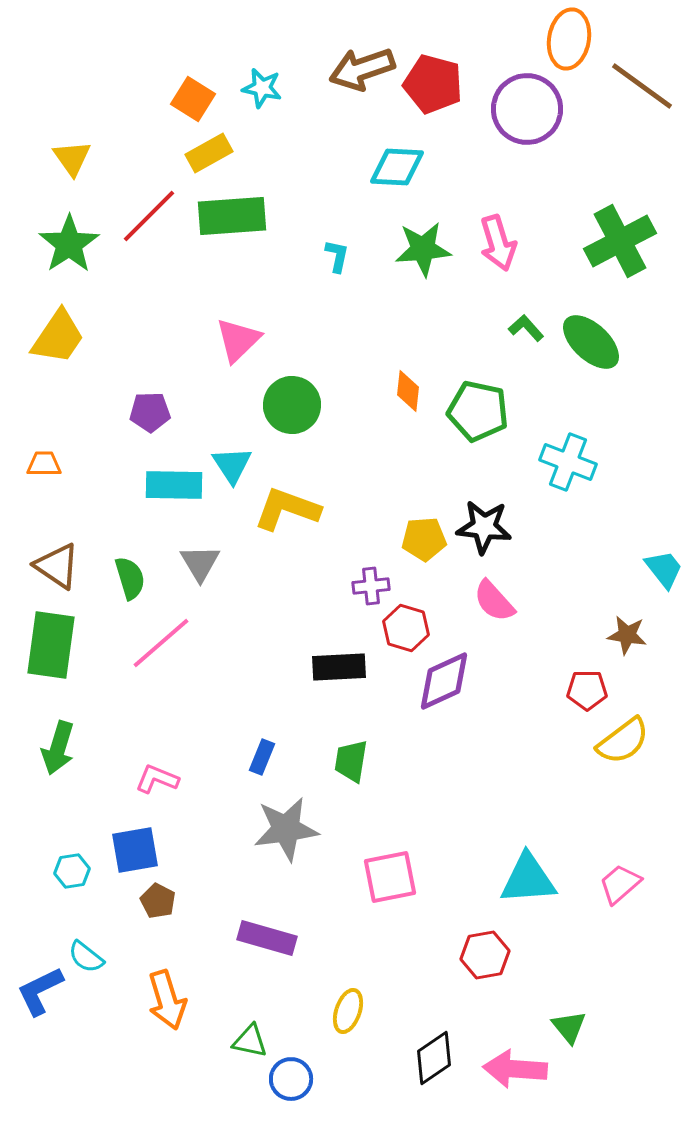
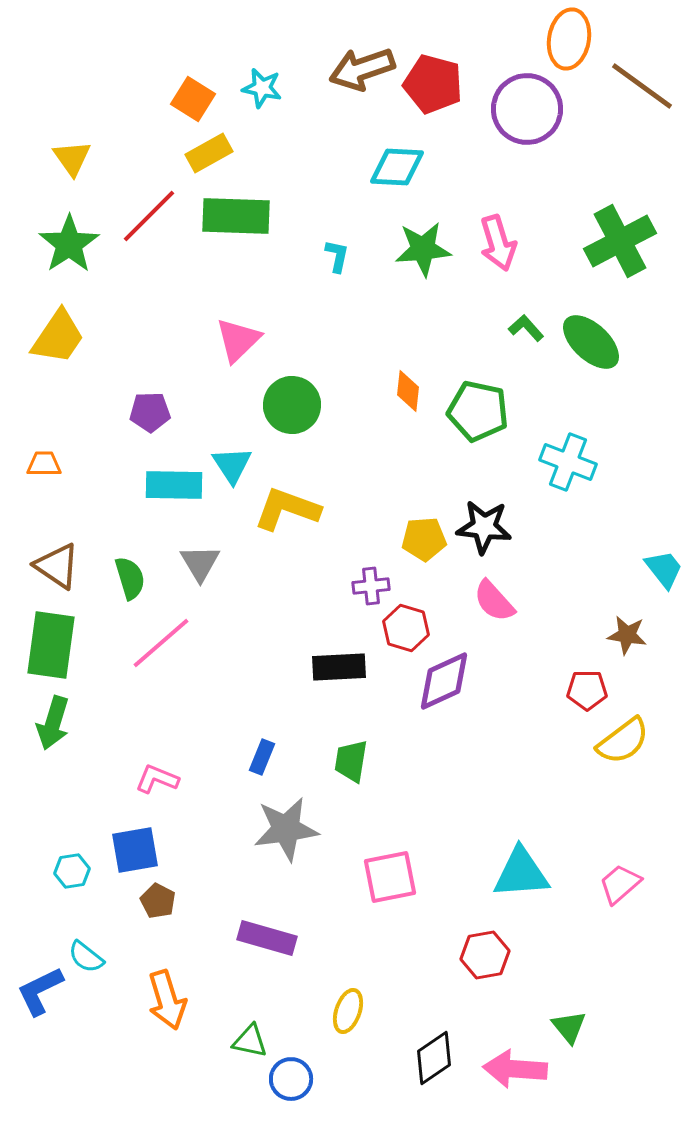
green rectangle at (232, 216): moved 4 px right; rotated 6 degrees clockwise
green arrow at (58, 748): moved 5 px left, 25 px up
cyan triangle at (528, 879): moved 7 px left, 6 px up
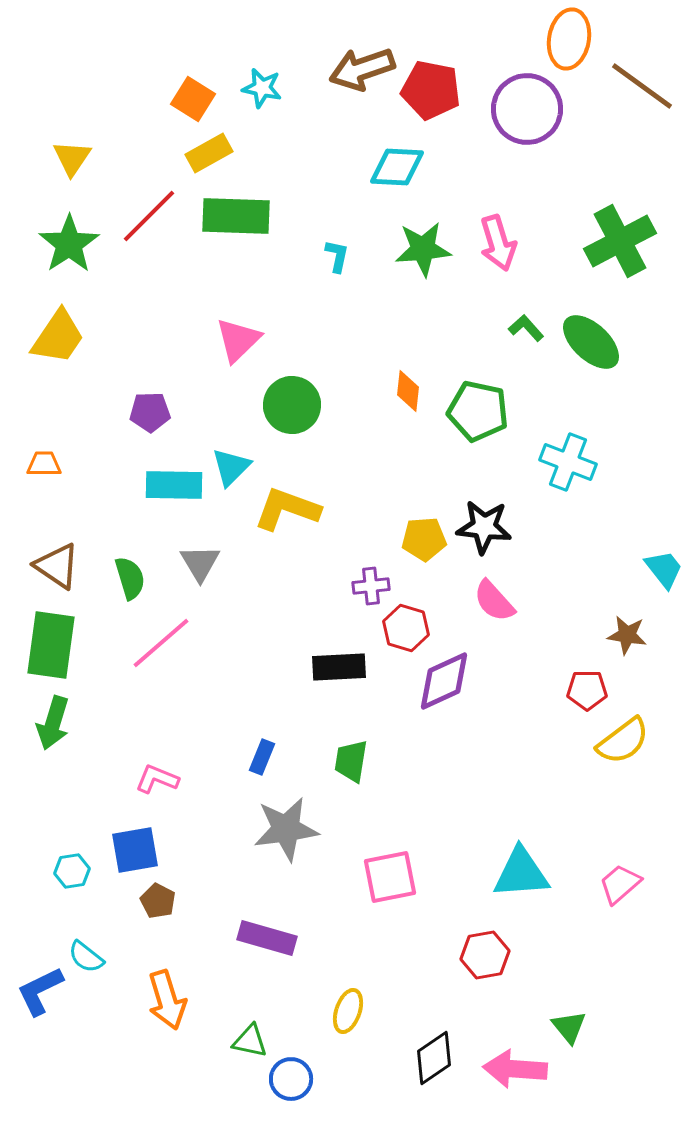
red pentagon at (433, 84): moved 2 px left, 6 px down; rotated 4 degrees counterclockwise
yellow triangle at (72, 158): rotated 9 degrees clockwise
cyan triangle at (232, 465): moved 1 px left, 2 px down; rotated 18 degrees clockwise
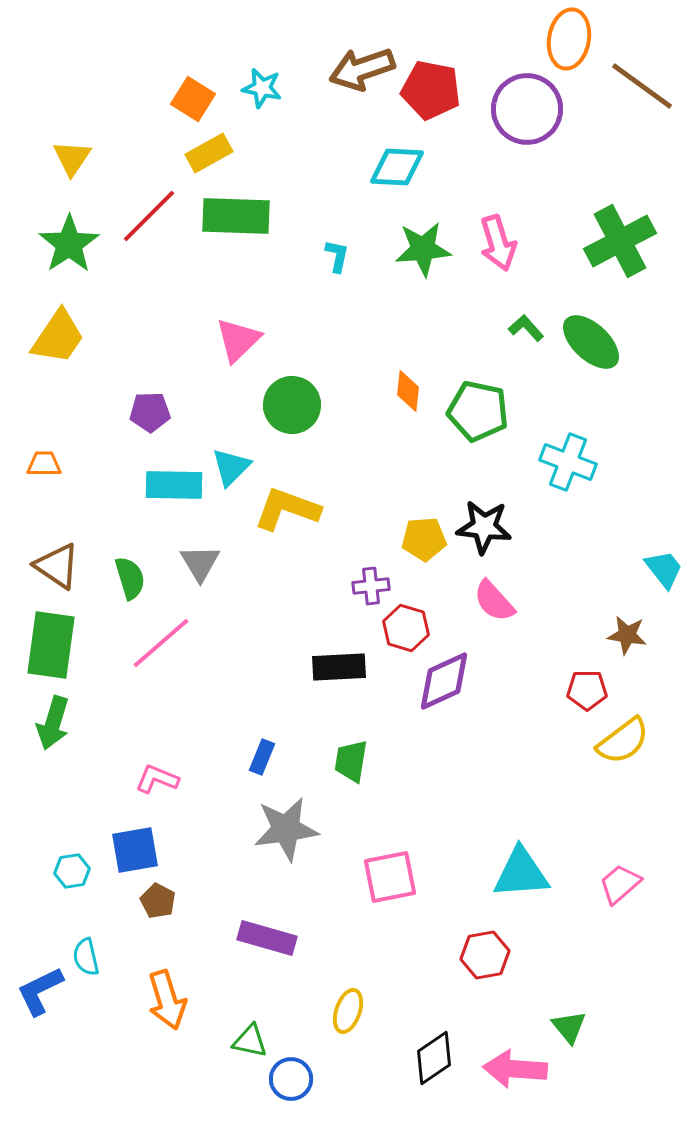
cyan semicircle at (86, 957): rotated 39 degrees clockwise
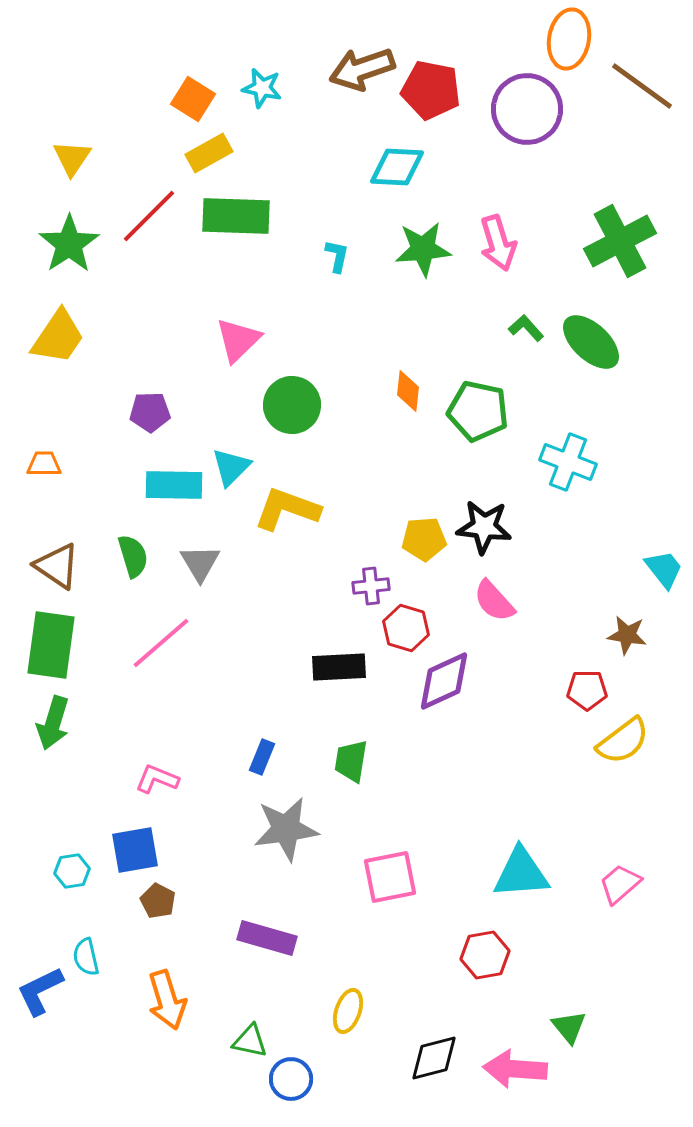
green semicircle at (130, 578): moved 3 px right, 22 px up
black diamond at (434, 1058): rotated 20 degrees clockwise
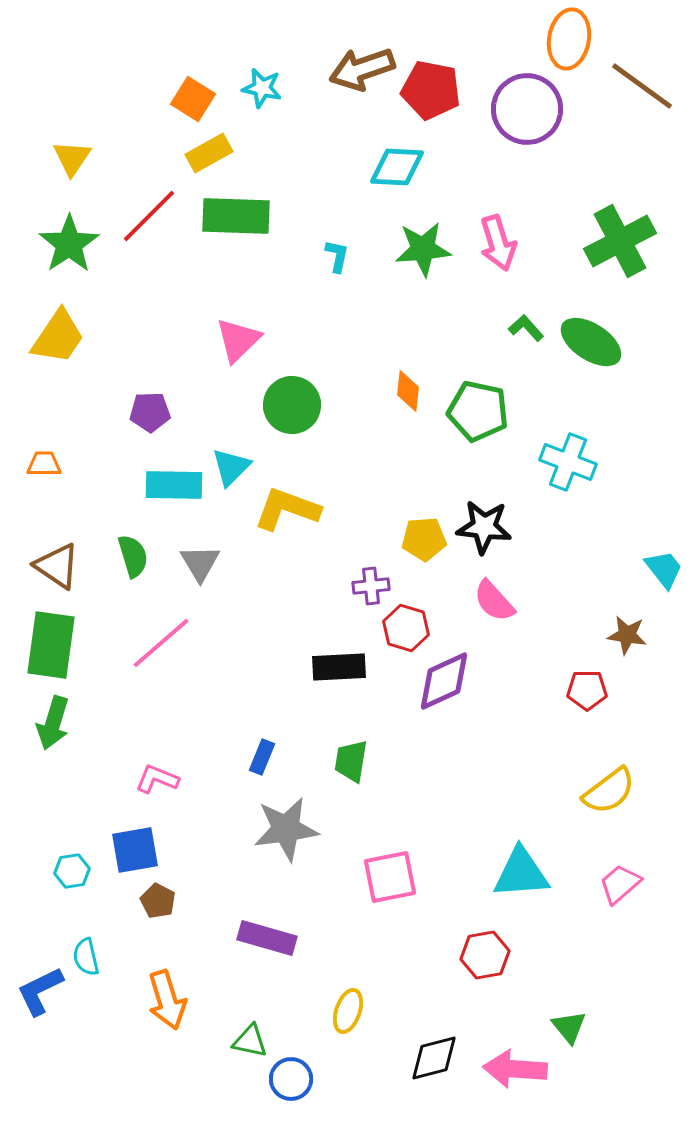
green ellipse at (591, 342): rotated 10 degrees counterclockwise
yellow semicircle at (623, 741): moved 14 px left, 50 px down
